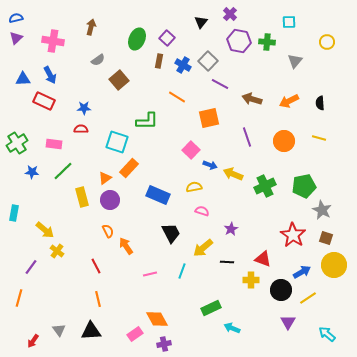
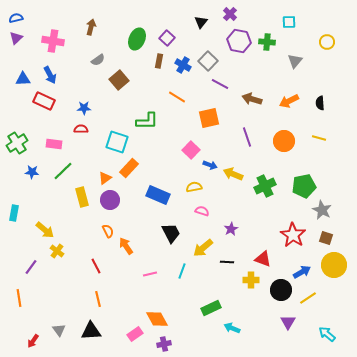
orange line at (19, 298): rotated 24 degrees counterclockwise
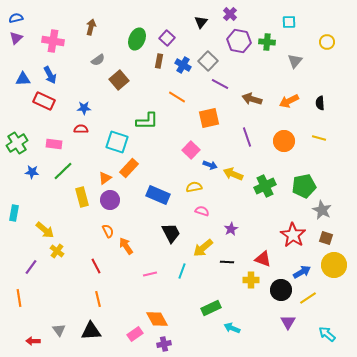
red arrow at (33, 341): rotated 56 degrees clockwise
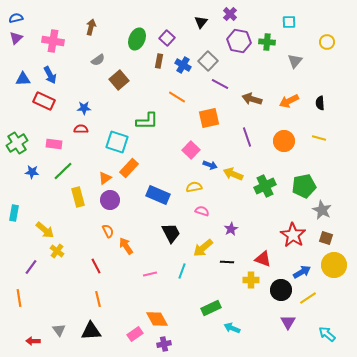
yellow rectangle at (82, 197): moved 4 px left
